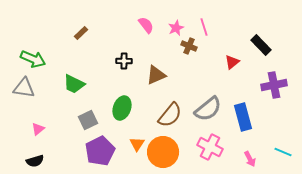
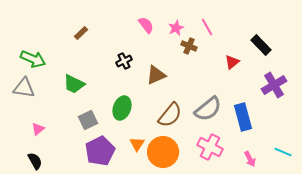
pink line: moved 3 px right; rotated 12 degrees counterclockwise
black cross: rotated 28 degrees counterclockwise
purple cross: rotated 20 degrees counterclockwise
black semicircle: rotated 102 degrees counterclockwise
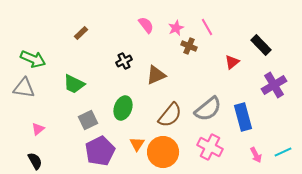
green ellipse: moved 1 px right
cyan line: rotated 48 degrees counterclockwise
pink arrow: moved 6 px right, 4 px up
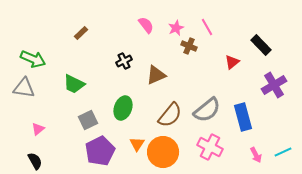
gray semicircle: moved 1 px left, 1 px down
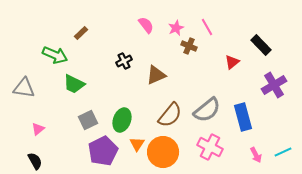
green arrow: moved 22 px right, 4 px up
green ellipse: moved 1 px left, 12 px down
purple pentagon: moved 3 px right
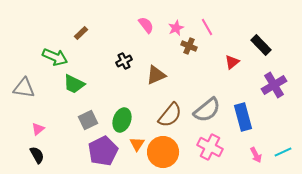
green arrow: moved 2 px down
black semicircle: moved 2 px right, 6 px up
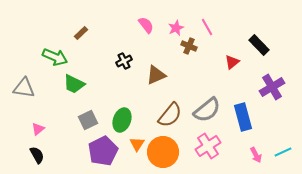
black rectangle: moved 2 px left
purple cross: moved 2 px left, 2 px down
pink cross: moved 2 px left, 1 px up; rotated 30 degrees clockwise
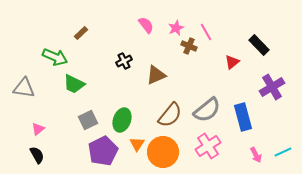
pink line: moved 1 px left, 5 px down
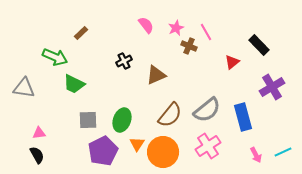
gray square: rotated 24 degrees clockwise
pink triangle: moved 1 px right, 4 px down; rotated 32 degrees clockwise
